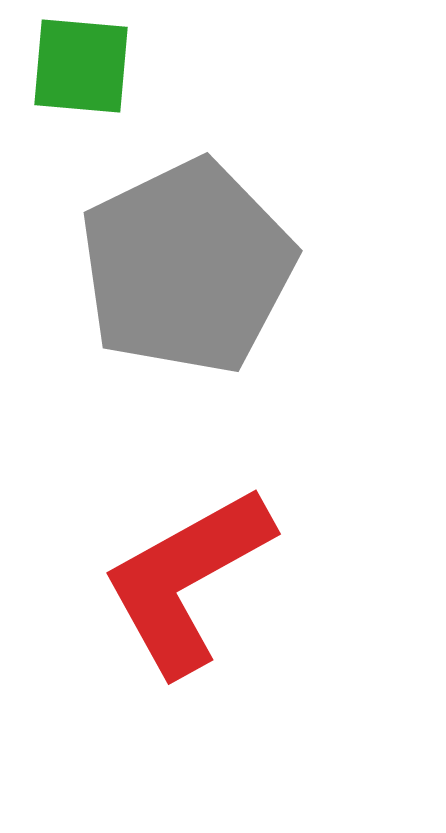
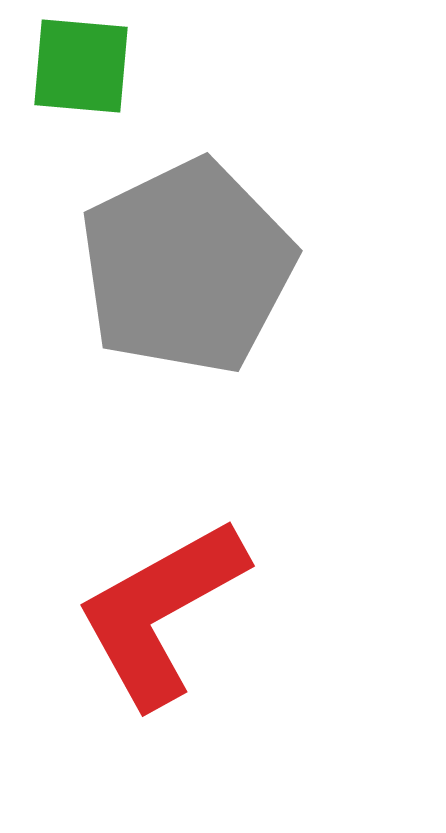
red L-shape: moved 26 px left, 32 px down
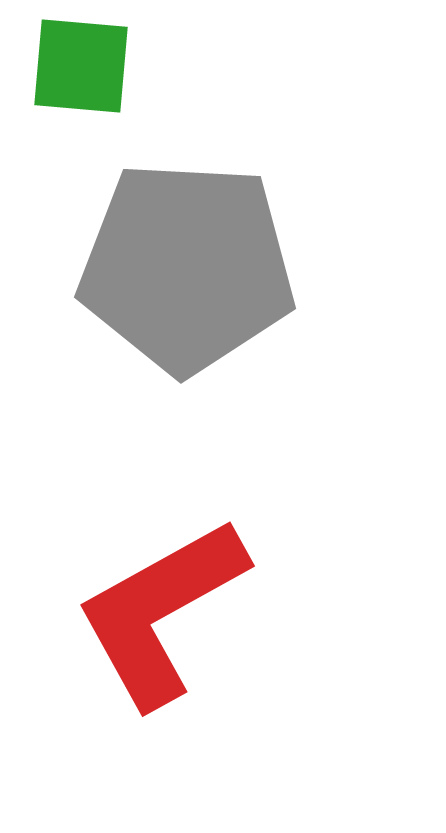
gray pentagon: rotated 29 degrees clockwise
